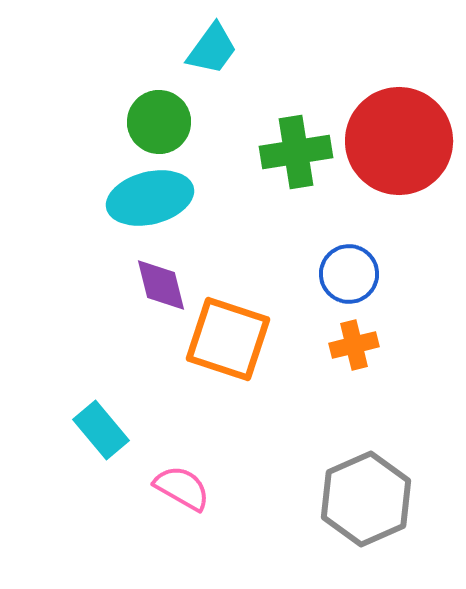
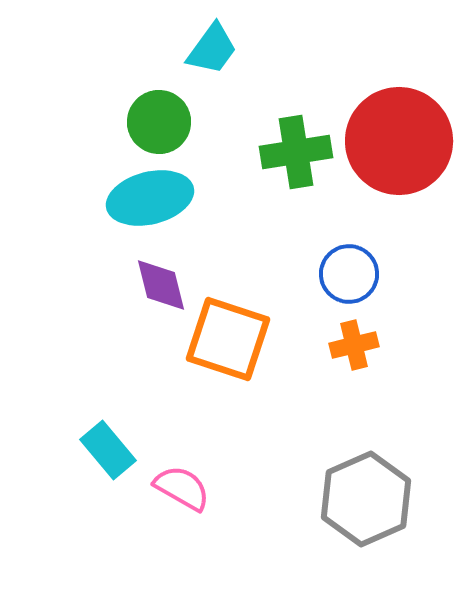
cyan rectangle: moved 7 px right, 20 px down
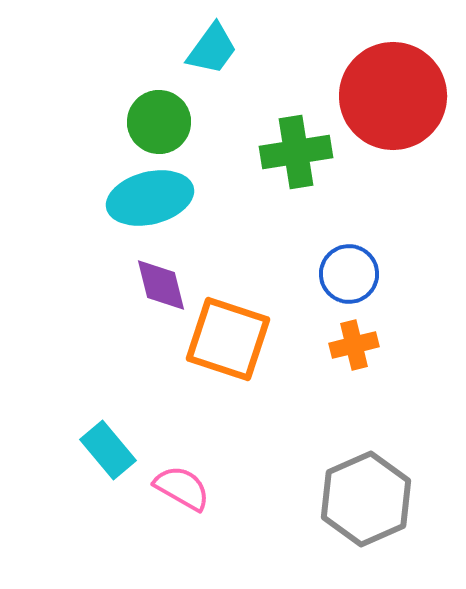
red circle: moved 6 px left, 45 px up
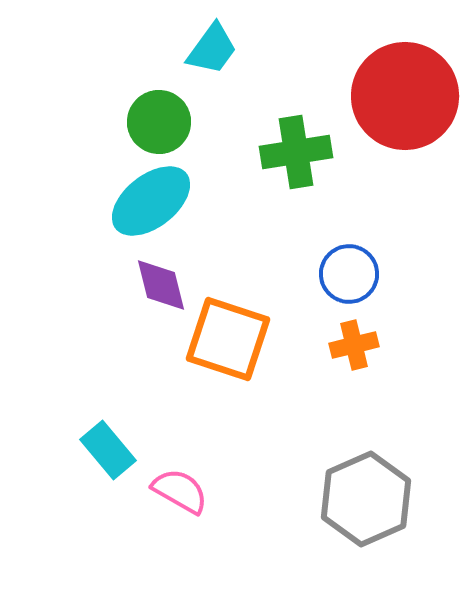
red circle: moved 12 px right
cyan ellipse: moved 1 px right, 3 px down; rotated 24 degrees counterclockwise
pink semicircle: moved 2 px left, 3 px down
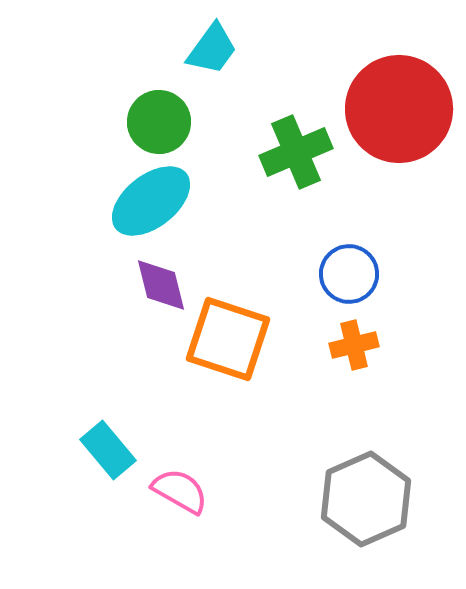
red circle: moved 6 px left, 13 px down
green cross: rotated 14 degrees counterclockwise
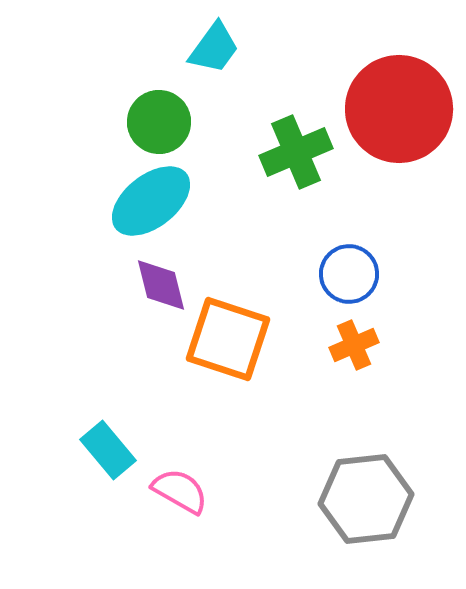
cyan trapezoid: moved 2 px right, 1 px up
orange cross: rotated 9 degrees counterclockwise
gray hexagon: rotated 18 degrees clockwise
